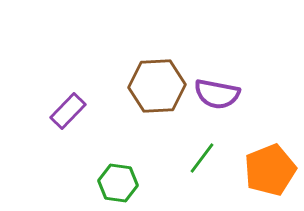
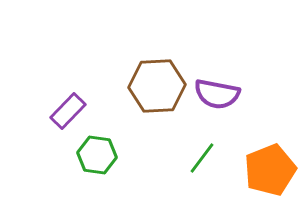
green hexagon: moved 21 px left, 28 px up
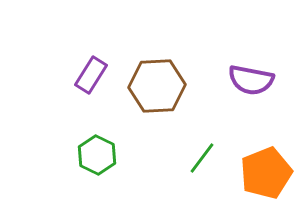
purple semicircle: moved 34 px right, 14 px up
purple rectangle: moved 23 px right, 36 px up; rotated 12 degrees counterclockwise
green hexagon: rotated 18 degrees clockwise
orange pentagon: moved 4 px left, 3 px down
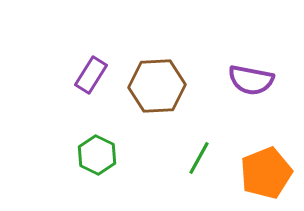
green line: moved 3 px left; rotated 8 degrees counterclockwise
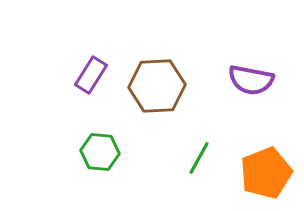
green hexagon: moved 3 px right, 3 px up; rotated 21 degrees counterclockwise
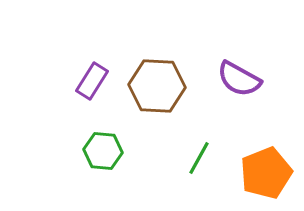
purple rectangle: moved 1 px right, 6 px down
purple semicircle: moved 12 px left, 1 px up; rotated 18 degrees clockwise
brown hexagon: rotated 6 degrees clockwise
green hexagon: moved 3 px right, 1 px up
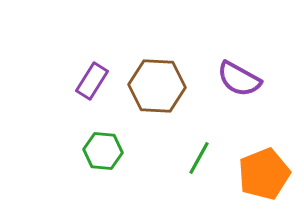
orange pentagon: moved 2 px left, 1 px down
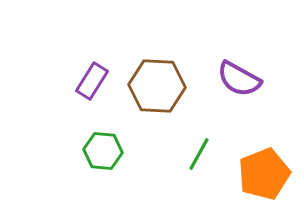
green line: moved 4 px up
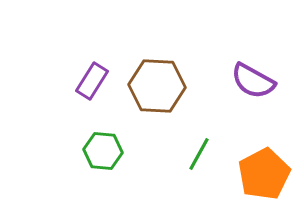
purple semicircle: moved 14 px right, 2 px down
orange pentagon: rotated 6 degrees counterclockwise
